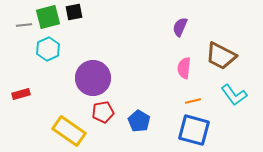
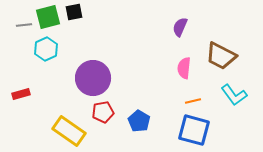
cyan hexagon: moved 2 px left
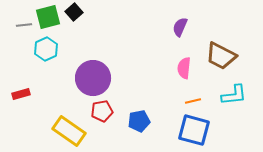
black square: rotated 30 degrees counterclockwise
cyan L-shape: rotated 60 degrees counterclockwise
red pentagon: moved 1 px left, 1 px up
blue pentagon: rotated 30 degrees clockwise
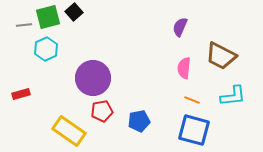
cyan L-shape: moved 1 px left, 1 px down
orange line: moved 1 px left, 1 px up; rotated 35 degrees clockwise
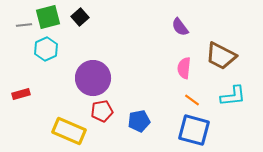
black square: moved 6 px right, 5 px down
purple semicircle: rotated 60 degrees counterclockwise
orange line: rotated 14 degrees clockwise
yellow rectangle: rotated 12 degrees counterclockwise
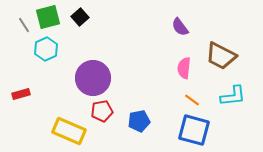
gray line: rotated 63 degrees clockwise
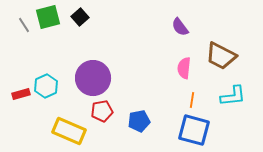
cyan hexagon: moved 37 px down
orange line: rotated 63 degrees clockwise
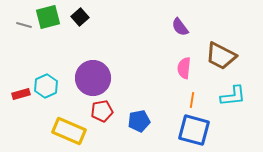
gray line: rotated 42 degrees counterclockwise
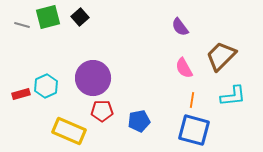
gray line: moved 2 px left
brown trapezoid: rotated 108 degrees clockwise
pink semicircle: rotated 35 degrees counterclockwise
red pentagon: rotated 10 degrees clockwise
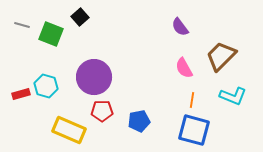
green square: moved 3 px right, 17 px down; rotated 35 degrees clockwise
purple circle: moved 1 px right, 1 px up
cyan hexagon: rotated 20 degrees counterclockwise
cyan L-shape: rotated 28 degrees clockwise
yellow rectangle: moved 1 px up
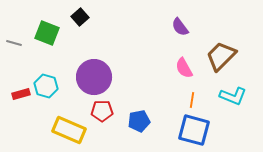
gray line: moved 8 px left, 18 px down
green square: moved 4 px left, 1 px up
